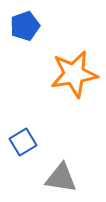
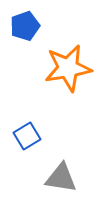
orange star: moved 6 px left, 6 px up
blue square: moved 4 px right, 6 px up
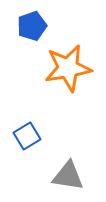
blue pentagon: moved 7 px right
gray triangle: moved 7 px right, 2 px up
